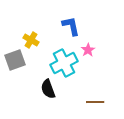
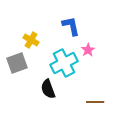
gray square: moved 2 px right, 3 px down
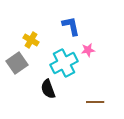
pink star: rotated 24 degrees clockwise
gray square: rotated 15 degrees counterclockwise
